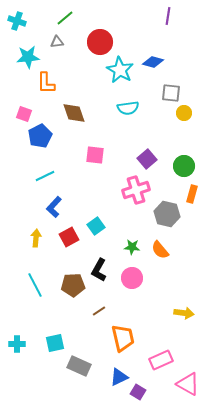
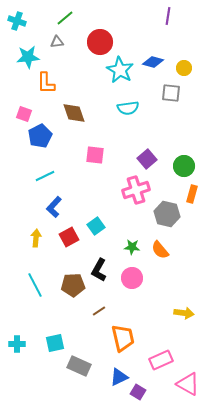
yellow circle at (184, 113): moved 45 px up
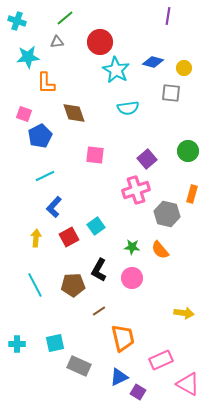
cyan star at (120, 70): moved 4 px left
green circle at (184, 166): moved 4 px right, 15 px up
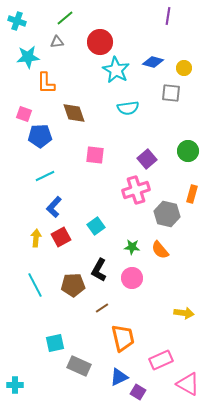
blue pentagon at (40, 136): rotated 25 degrees clockwise
red square at (69, 237): moved 8 px left
brown line at (99, 311): moved 3 px right, 3 px up
cyan cross at (17, 344): moved 2 px left, 41 px down
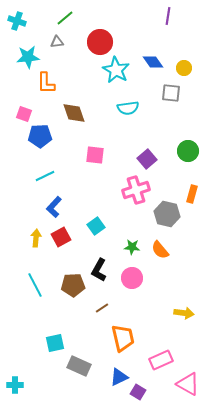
blue diamond at (153, 62): rotated 40 degrees clockwise
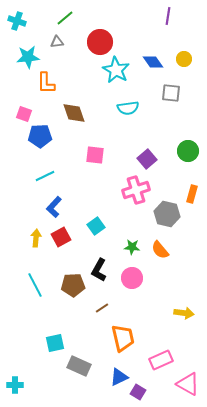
yellow circle at (184, 68): moved 9 px up
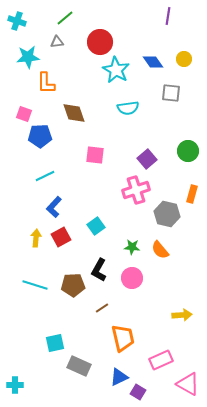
cyan line at (35, 285): rotated 45 degrees counterclockwise
yellow arrow at (184, 313): moved 2 px left, 2 px down; rotated 12 degrees counterclockwise
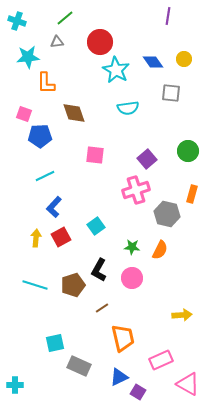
orange semicircle at (160, 250): rotated 114 degrees counterclockwise
brown pentagon at (73, 285): rotated 15 degrees counterclockwise
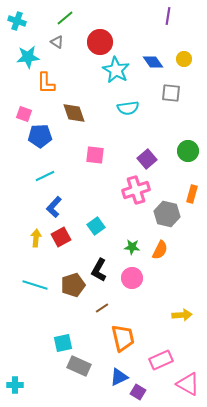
gray triangle at (57, 42): rotated 40 degrees clockwise
cyan square at (55, 343): moved 8 px right
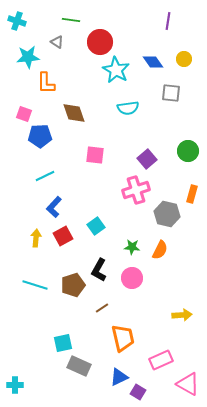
purple line at (168, 16): moved 5 px down
green line at (65, 18): moved 6 px right, 2 px down; rotated 48 degrees clockwise
red square at (61, 237): moved 2 px right, 1 px up
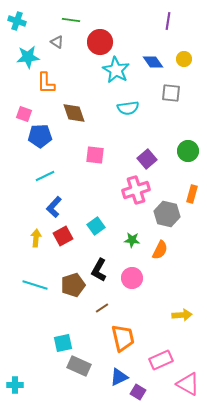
green star at (132, 247): moved 7 px up
